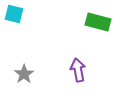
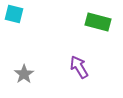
purple arrow: moved 1 px right, 3 px up; rotated 20 degrees counterclockwise
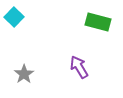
cyan square: moved 3 px down; rotated 30 degrees clockwise
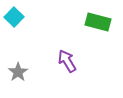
purple arrow: moved 12 px left, 6 px up
gray star: moved 6 px left, 2 px up
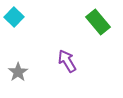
green rectangle: rotated 35 degrees clockwise
